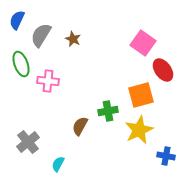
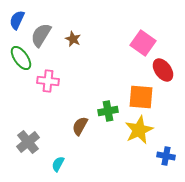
green ellipse: moved 6 px up; rotated 15 degrees counterclockwise
orange square: moved 2 px down; rotated 20 degrees clockwise
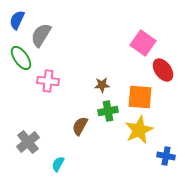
brown star: moved 29 px right, 46 px down; rotated 28 degrees counterclockwise
orange square: moved 1 px left
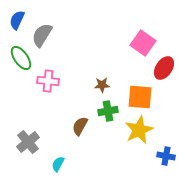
gray semicircle: moved 1 px right
red ellipse: moved 1 px right, 2 px up; rotated 70 degrees clockwise
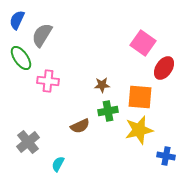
brown semicircle: rotated 144 degrees counterclockwise
yellow star: rotated 12 degrees clockwise
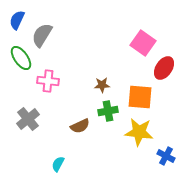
yellow star: moved 2 px down; rotated 20 degrees clockwise
gray cross: moved 23 px up
blue cross: rotated 18 degrees clockwise
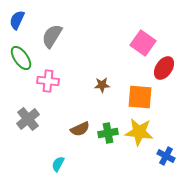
gray semicircle: moved 10 px right, 1 px down
green cross: moved 22 px down
brown semicircle: moved 3 px down
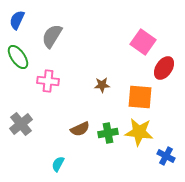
pink square: moved 1 px up
green ellipse: moved 3 px left, 1 px up
gray cross: moved 7 px left, 5 px down
